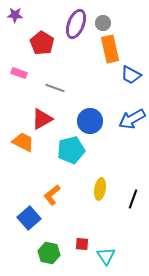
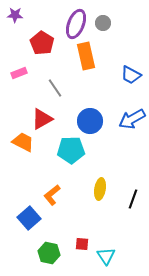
orange rectangle: moved 24 px left, 7 px down
pink rectangle: rotated 42 degrees counterclockwise
gray line: rotated 36 degrees clockwise
cyan pentagon: rotated 12 degrees clockwise
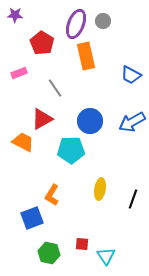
gray circle: moved 2 px up
blue arrow: moved 3 px down
orange L-shape: rotated 20 degrees counterclockwise
blue square: moved 3 px right; rotated 20 degrees clockwise
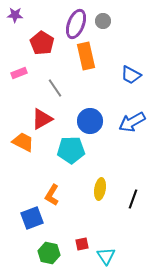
red square: rotated 16 degrees counterclockwise
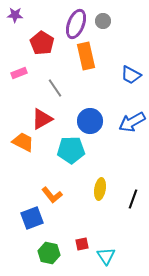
orange L-shape: rotated 70 degrees counterclockwise
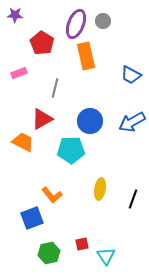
gray line: rotated 48 degrees clockwise
green hexagon: rotated 25 degrees counterclockwise
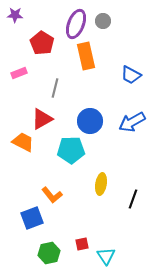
yellow ellipse: moved 1 px right, 5 px up
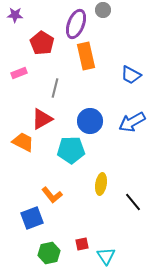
gray circle: moved 11 px up
black line: moved 3 px down; rotated 60 degrees counterclockwise
